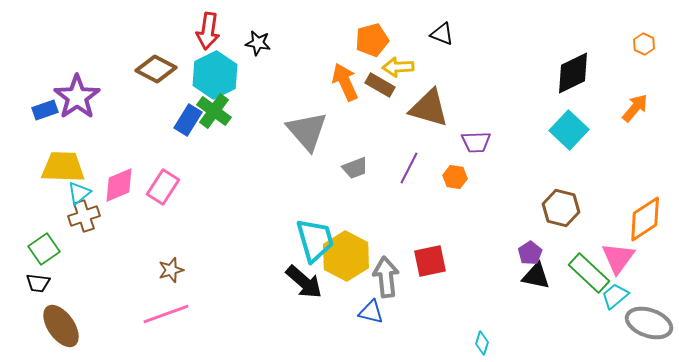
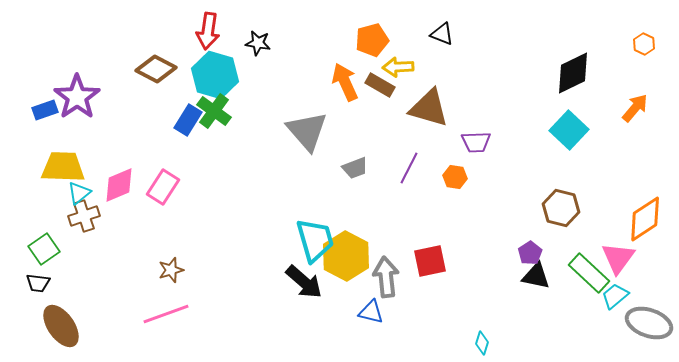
cyan hexagon at (215, 75): rotated 18 degrees counterclockwise
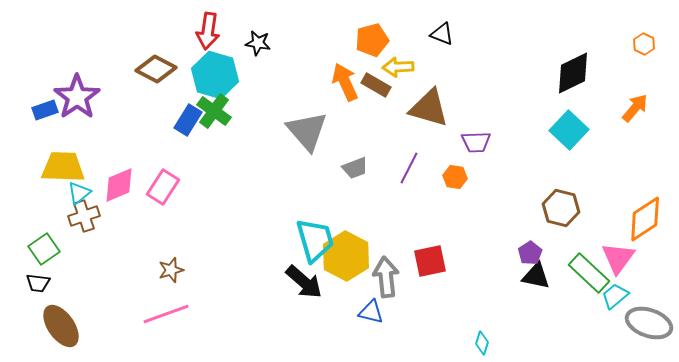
brown rectangle at (380, 85): moved 4 px left
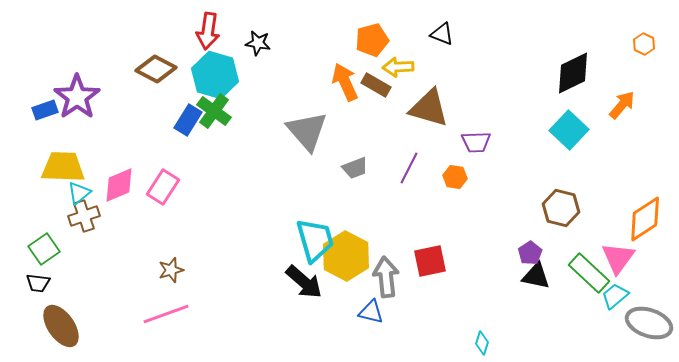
orange arrow at (635, 108): moved 13 px left, 3 px up
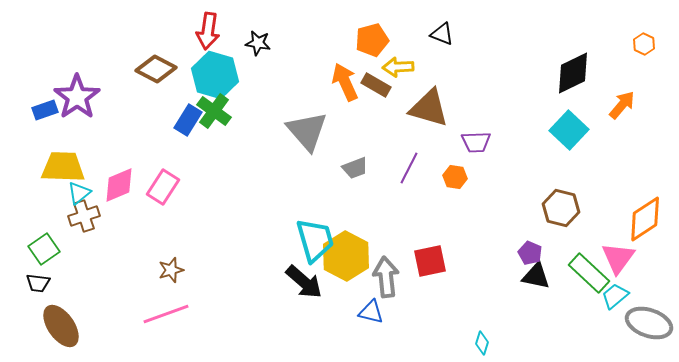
purple pentagon at (530, 253): rotated 15 degrees counterclockwise
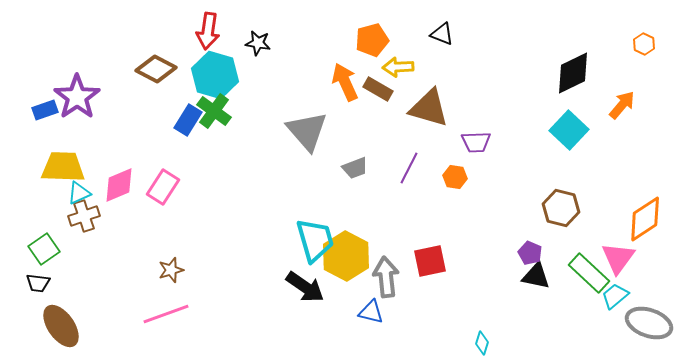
brown rectangle at (376, 85): moved 2 px right, 4 px down
cyan triangle at (79, 193): rotated 15 degrees clockwise
black arrow at (304, 282): moved 1 px right, 5 px down; rotated 6 degrees counterclockwise
